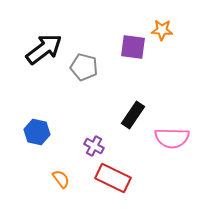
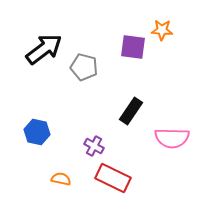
black rectangle: moved 2 px left, 4 px up
orange semicircle: rotated 42 degrees counterclockwise
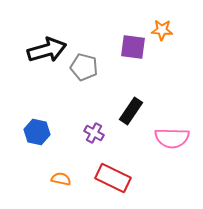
black arrow: moved 3 px right, 1 px down; rotated 21 degrees clockwise
purple cross: moved 13 px up
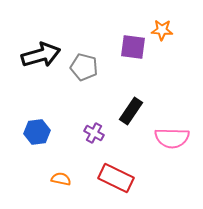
black arrow: moved 6 px left, 5 px down
blue hexagon: rotated 20 degrees counterclockwise
red rectangle: moved 3 px right
